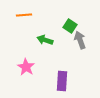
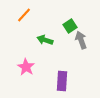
orange line: rotated 42 degrees counterclockwise
green square: rotated 24 degrees clockwise
gray arrow: moved 1 px right
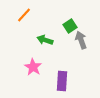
pink star: moved 7 px right
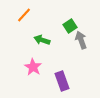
green arrow: moved 3 px left
purple rectangle: rotated 24 degrees counterclockwise
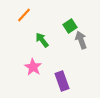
green arrow: rotated 35 degrees clockwise
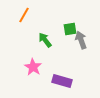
orange line: rotated 14 degrees counterclockwise
green square: moved 3 px down; rotated 24 degrees clockwise
green arrow: moved 3 px right
purple rectangle: rotated 54 degrees counterclockwise
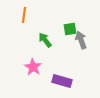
orange line: rotated 21 degrees counterclockwise
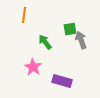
green arrow: moved 2 px down
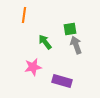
gray arrow: moved 5 px left, 5 px down
pink star: rotated 30 degrees clockwise
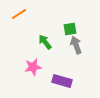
orange line: moved 5 px left, 1 px up; rotated 49 degrees clockwise
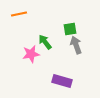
orange line: rotated 21 degrees clockwise
pink star: moved 2 px left, 13 px up
